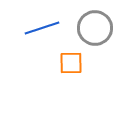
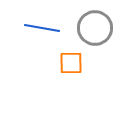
blue line: rotated 28 degrees clockwise
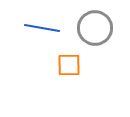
orange square: moved 2 px left, 2 px down
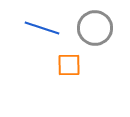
blue line: rotated 8 degrees clockwise
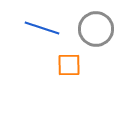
gray circle: moved 1 px right, 1 px down
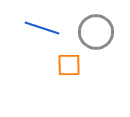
gray circle: moved 3 px down
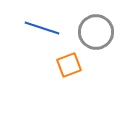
orange square: rotated 20 degrees counterclockwise
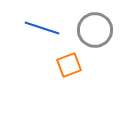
gray circle: moved 1 px left, 2 px up
